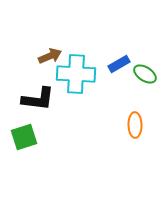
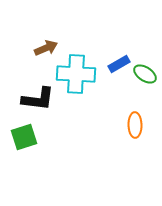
brown arrow: moved 4 px left, 8 px up
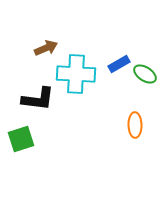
green square: moved 3 px left, 2 px down
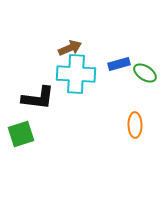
brown arrow: moved 24 px right
blue rectangle: rotated 15 degrees clockwise
green ellipse: moved 1 px up
black L-shape: moved 1 px up
green square: moved 5 px up
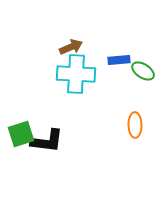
brown arrow: moved 1 px right, 1 px up
blue rectangle: moved 4 px up; rotated 10 degrees clockwise
green ellipse: moved 2 px left, 2 px up
black L-shape: moved 9 px right, 43 px down
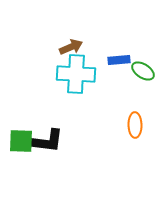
green square: moved 7 px down; rotated 20 degrees clockwise
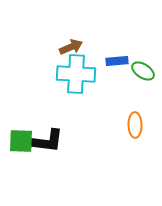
blue rectangle: moved 2 px left, 1 px down
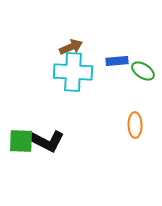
cyan cross: moved 3 px left, 2 px up
black L-shape: rotated 20 degrees clockwise
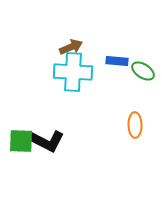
blue rectangle: rotated 10 degrees clockwise
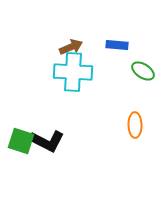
blue rectangle: moved 16 px up
green square: rotated 16 degrees clockwise
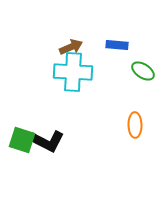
green square: moved 1 px right, 1 px up
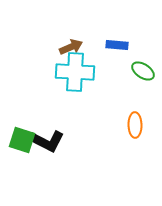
cyan cross: moved 2 px right
